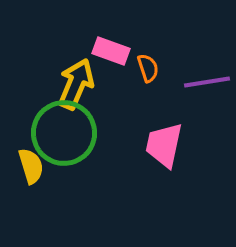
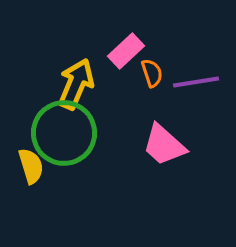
pink rectangle: moved 15 px right; rotated 63 degrees counterclockwise
orange semicircle: moved 4 px right, 5 px down
purple line: moved 11 px left
pink trapezoid: rotated 60 degrees counterclockwise
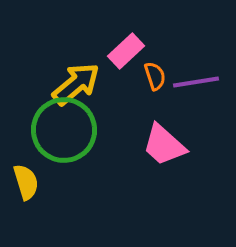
orange semicircle: moved 3 px right, 3 px down
yellow arrow: rotated 27 degrees clockwise
green circle: moved 3 px up
yellow semicircle: moved 5 px left, 16 px down
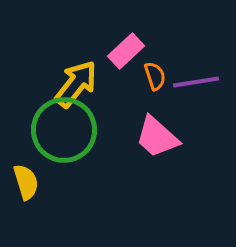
yellow arrow: rotated 12 degrees counterclockwise
pink trapezoid: moved 7 px left, 8 px up
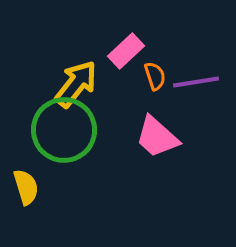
yellow semicircle: moved 5 px down
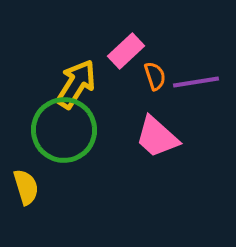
yellow arrow: rotated 6 degrees counterclockwise
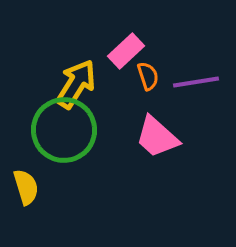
orange semicircle: moved 7 px left
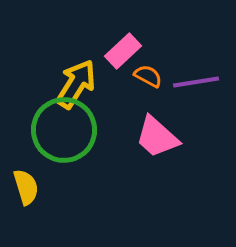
pink rectangle: moved 3 px left
orange semicircle: rotated 44 degrees counterclockwise
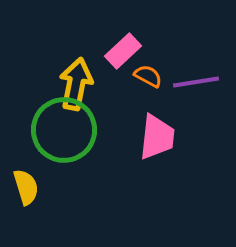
yellow arrow: rotated 21 degrees counterclockwise
pink trapezoid: rotated 126 degrees counterclockwise
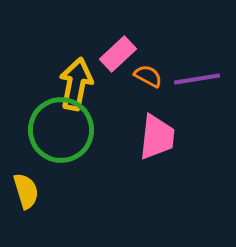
pink rectangle: moved 5 px left, 3 px down
purple line: moved 1 px right, 3 px up
green circle: moved 3 px left
yellow semicircle: moved 4 px down
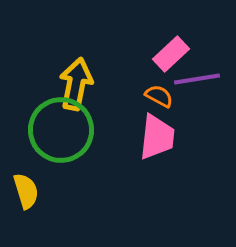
pink rectangle: moved 53 px right
orange semicircle: moved 11 px right, 20 px down
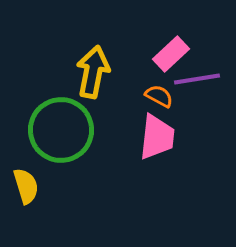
yellow arrow: moved 17 px right, 12 px up
yellow semicircle: moved 5 px up
